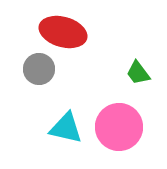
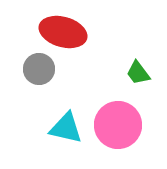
pink circle: moved 1 px left, 2 px up
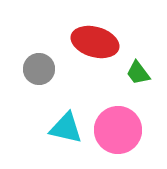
red ellipse: moved 32 px right, 10 px down
pink circle: moved 5 px down
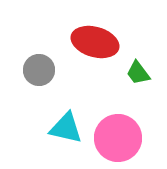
gray circle: moved 1 px down
pink circle: moved 8 px down
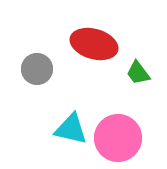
red ellipse: moved 1 px left, 2 px down
gray circle: moved 2 px left, 1 px up
cyan triangle: moved 5 px right, 1 px down
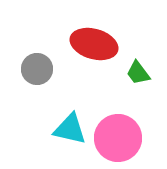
cyan triangle: moved 1 px left
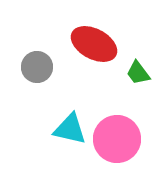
red ellipse: rotated 12 degrees clockwise
gray circle: moved 2 px up
pink circle: moved 1 px left, 1 px down
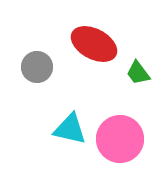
pink circle: moved 3 px right
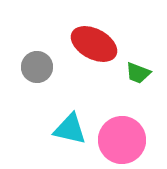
green trapezoid: rotated 32 degrees counterclockwise
pink circle: moved 2 px right, 1 px down
